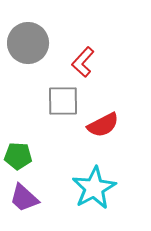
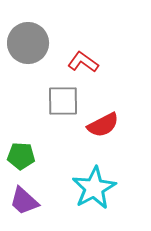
red L-shape: rotated 84 degrees clockwise
green pentagon: moved 3 px right
purple trapezoid: moved 3 px down
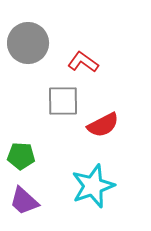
cyan star: moved 1 px left, 2 px up; rotated 9 degrees clockwise
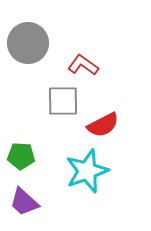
red L-shape: moved 3 px down
cyan star: moved 6 px left, 15 px up
purple trapezoid: moved 1 px down
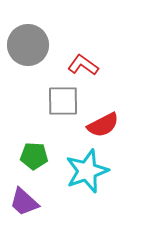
gray circle: moved 2 px down
green pentagon: moved 13 px right
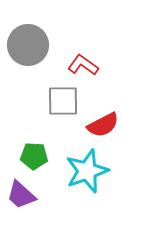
purple trapezoid: moved 3 px left, 7 px up
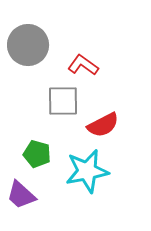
green pentagon: moved 3 px right, 2 px up; rotated 12 degrees clockwise
cyan star: rotated 9 degrees clockwise
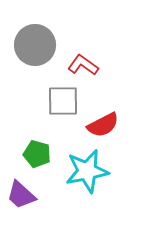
gray circle: moved 7 px right
